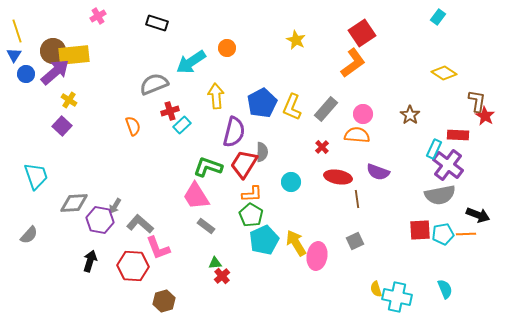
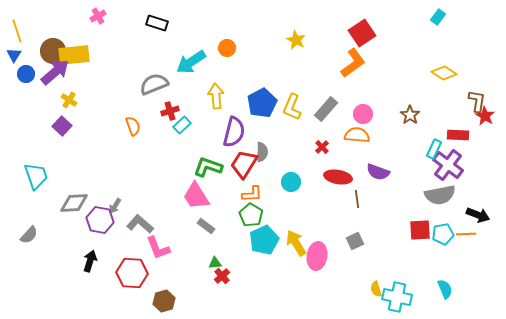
red hexagon at (133, 266): moved 1 px left, 7 px down
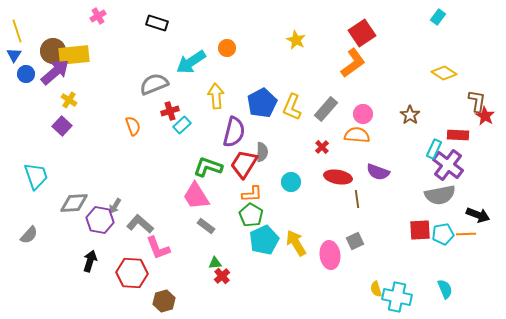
pink ellipse at (317, 256): moved 13 px right, 1 px up; rotated 16 degrees counterclockwise
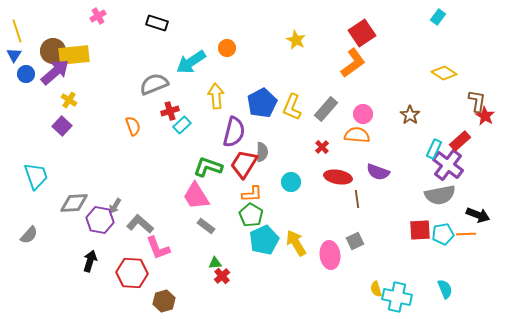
red rectangle at (458, 135): moved 2 px right, 6 px down; rotated 45 degrees counterclockwise
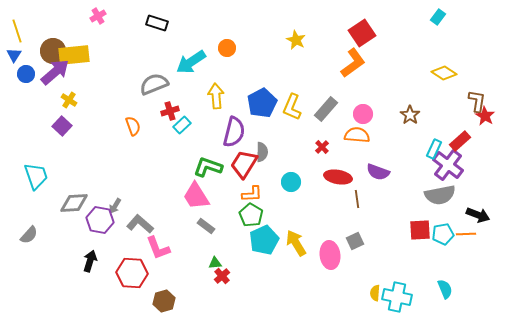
yellow semicircle at (376, 289): moved 1 px left, 4 px down; rotated 21 degrees clockwise
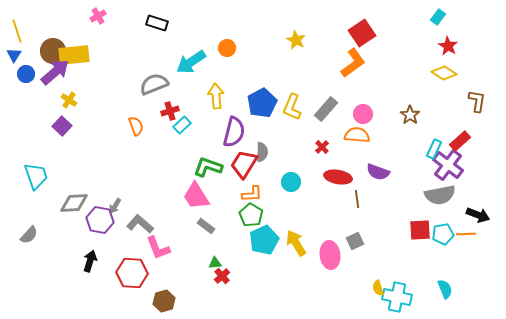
red star at (485, 116): moved 37 px left, 70 px up
orange semicircle at (133, 126): moved 3 px right
yellow semicircle at (375, 293): moved 3 px right, 5 px up; rotated 21 degrees counterclockwise
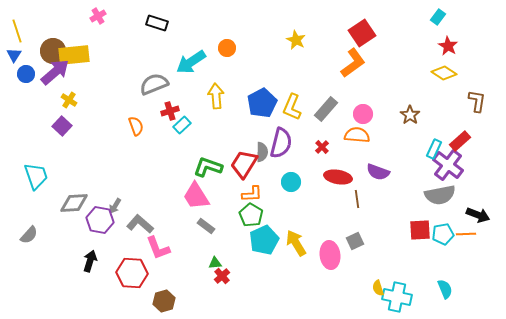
purple semicircle at (234, 132): moved 47 px right, 11 px down
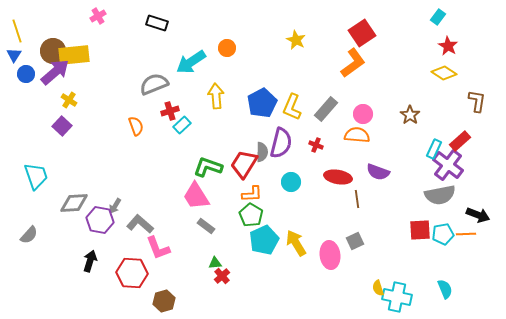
red cross at (322, 147): moved 6 px left, 2 px up; rotated 24 degrees counterclockwise
